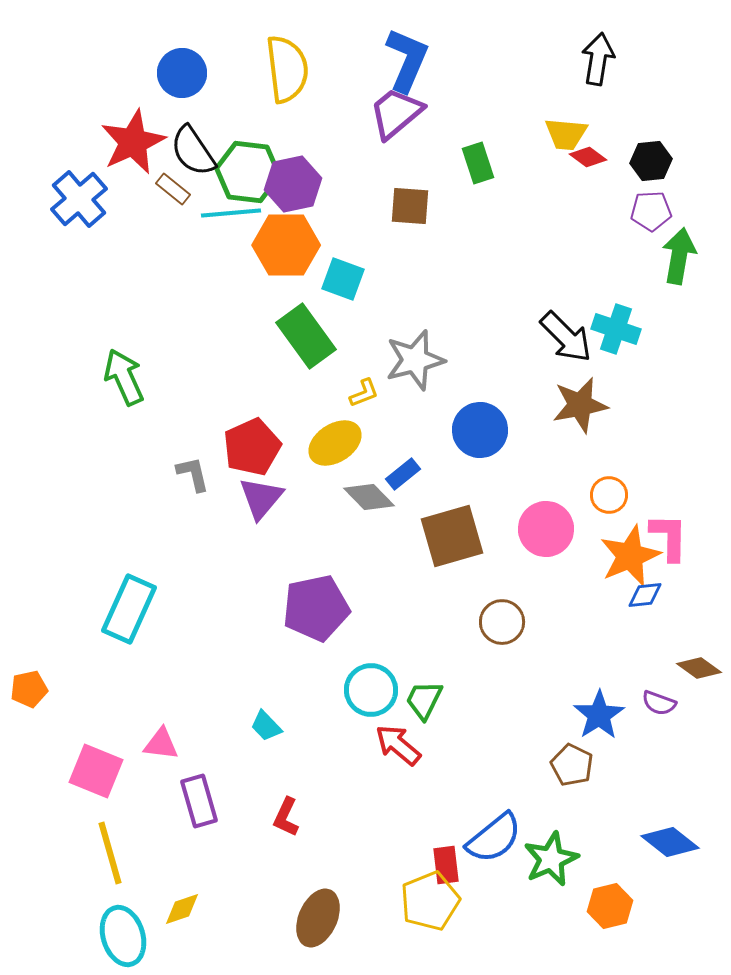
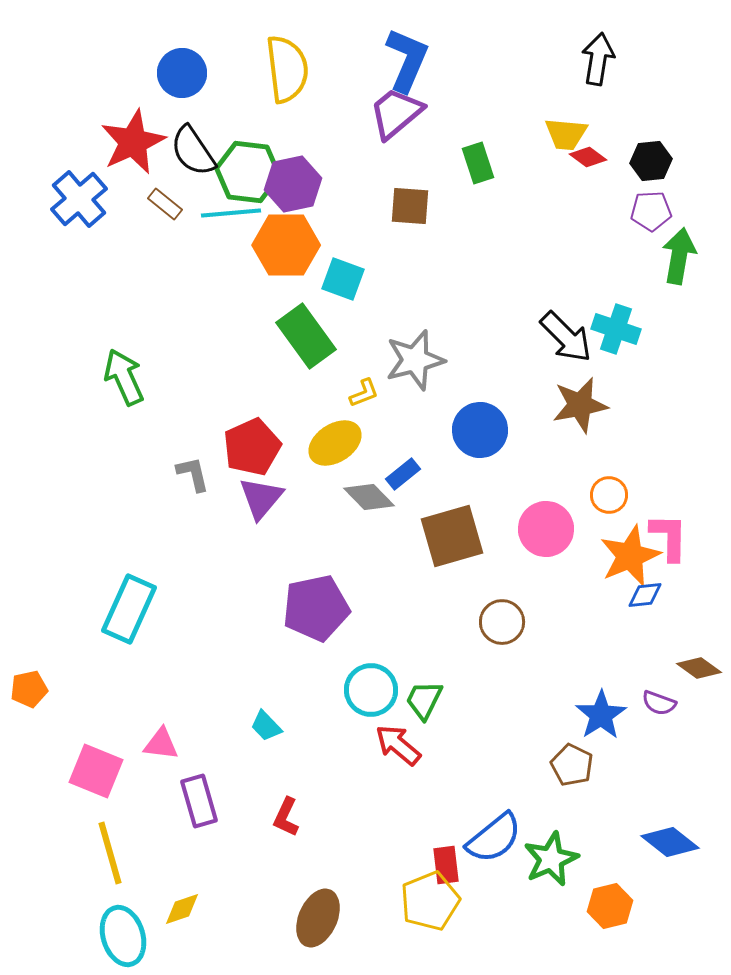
brown rectangle at (173, 189): moved 8 px left, 15 px down
blue star at (599, 715): moved 2 px right
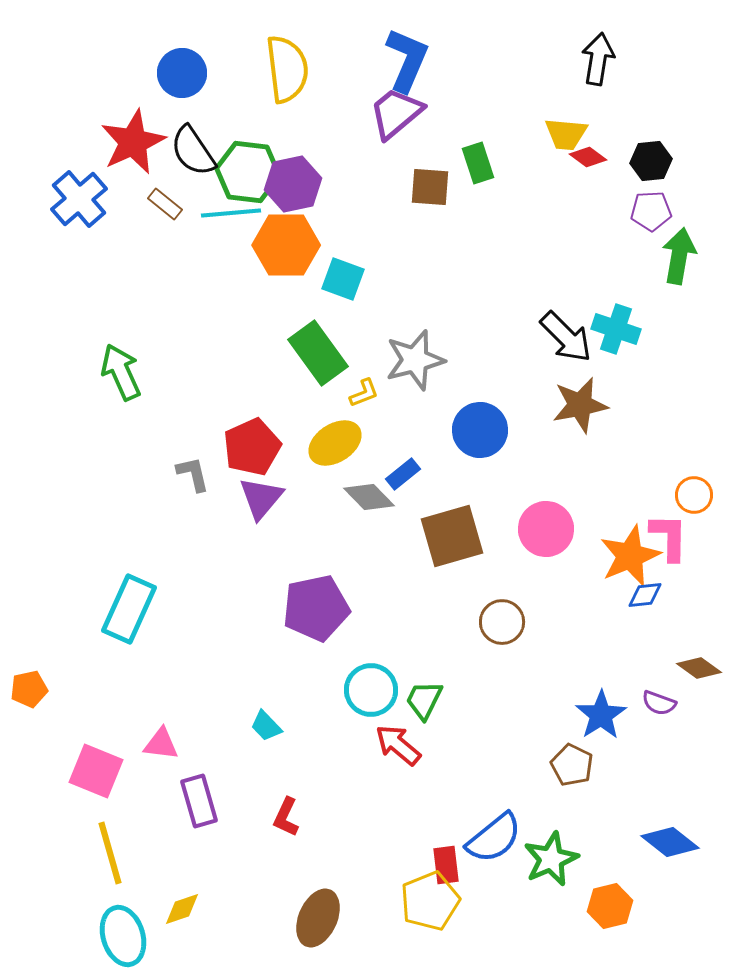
brown square at (410, 206): moved 20 px right, 19 px up
green rectangle at (306, 336): moved 12 px right, 17 px down
green arrow at (124, 377): moved 3 px left, 5 px up
orange circle at (609, 495): moved 85 px right
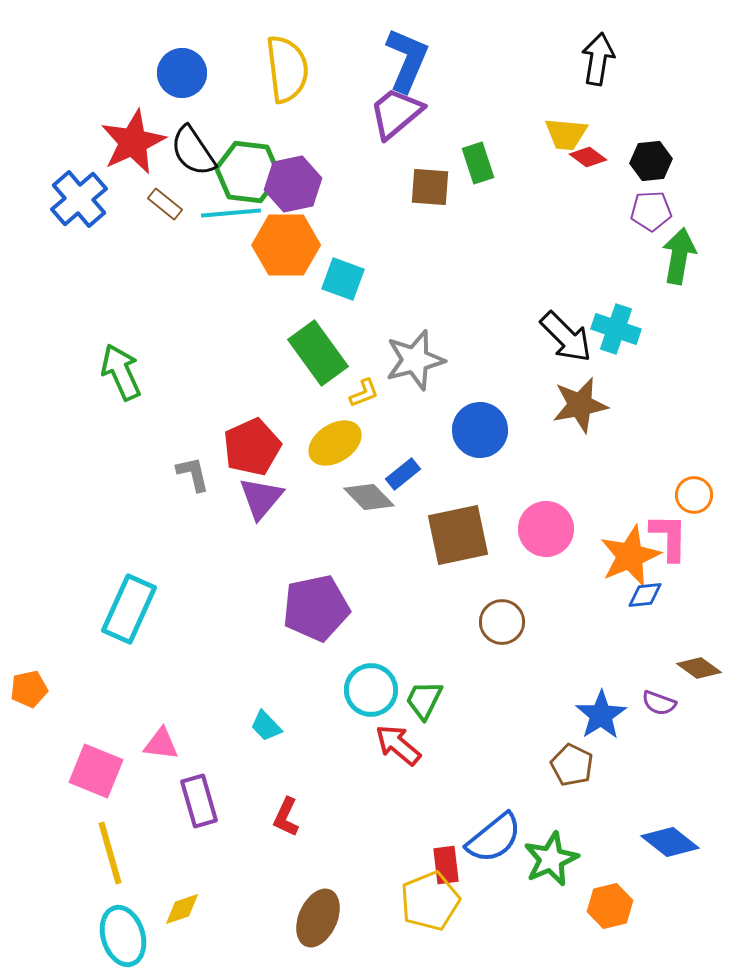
brown square at (452, 536): moved 6 px right, 1 px up; rotated 4 degrees clockwise
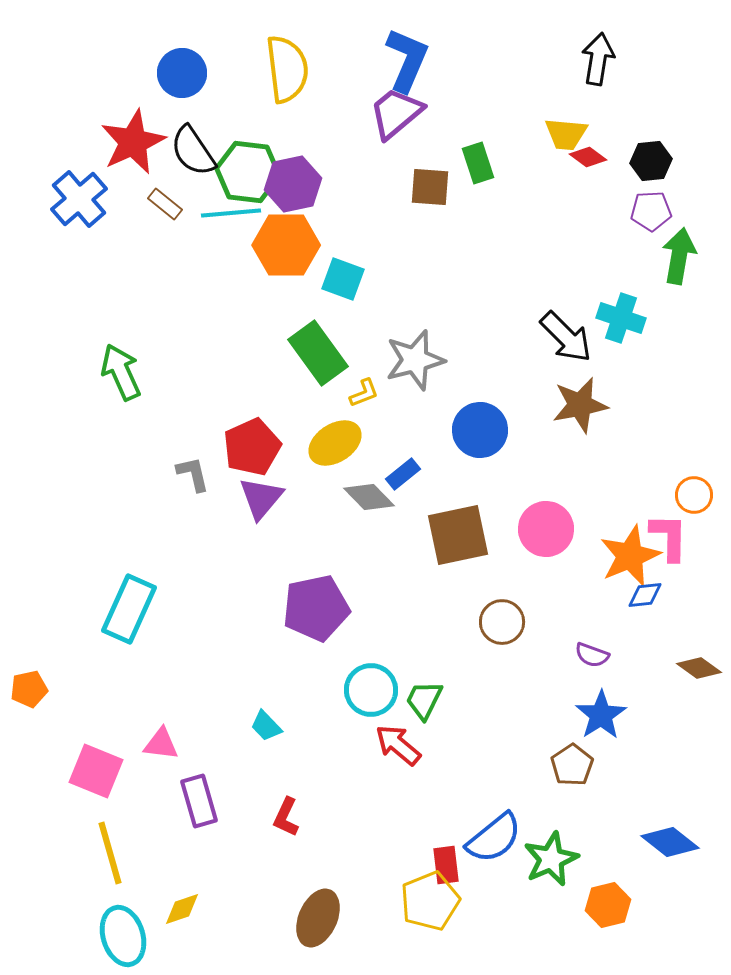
cyan cross at (616, 329): moved 5 px right, 11 px up
purple semicircle at (659, 703): moved 67 px left, 48 px up
brown pentagon at (572, 765): rotated 12 degrees clockwise
orange hexagon at (610, 906): moved 2 px left, 1 px up
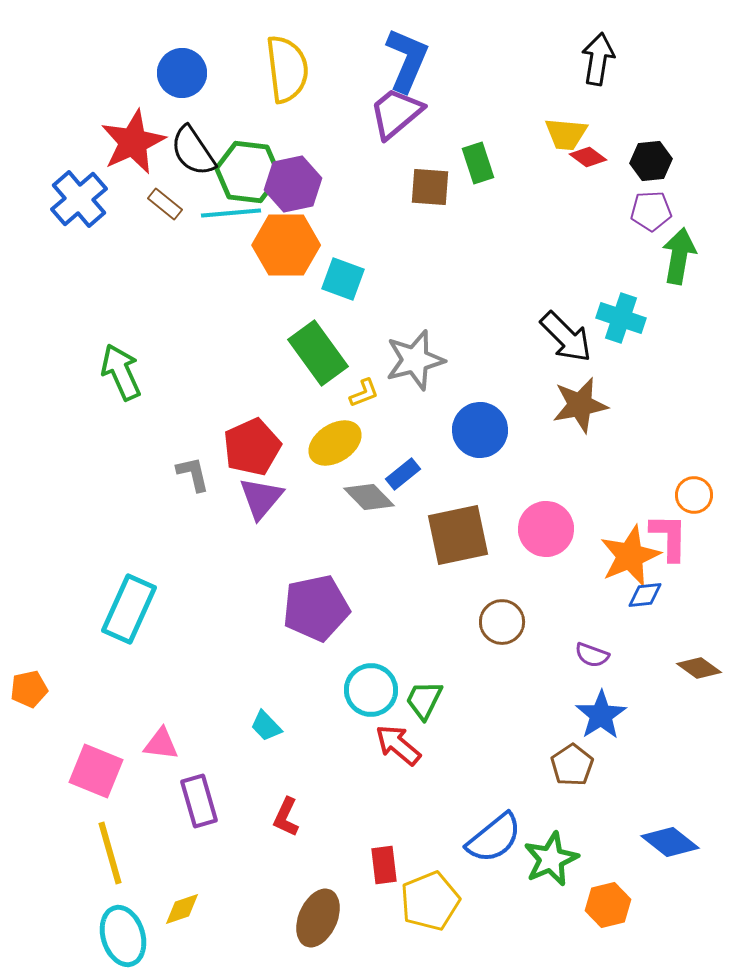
red rectangle at (446, 865): moved 62 px left
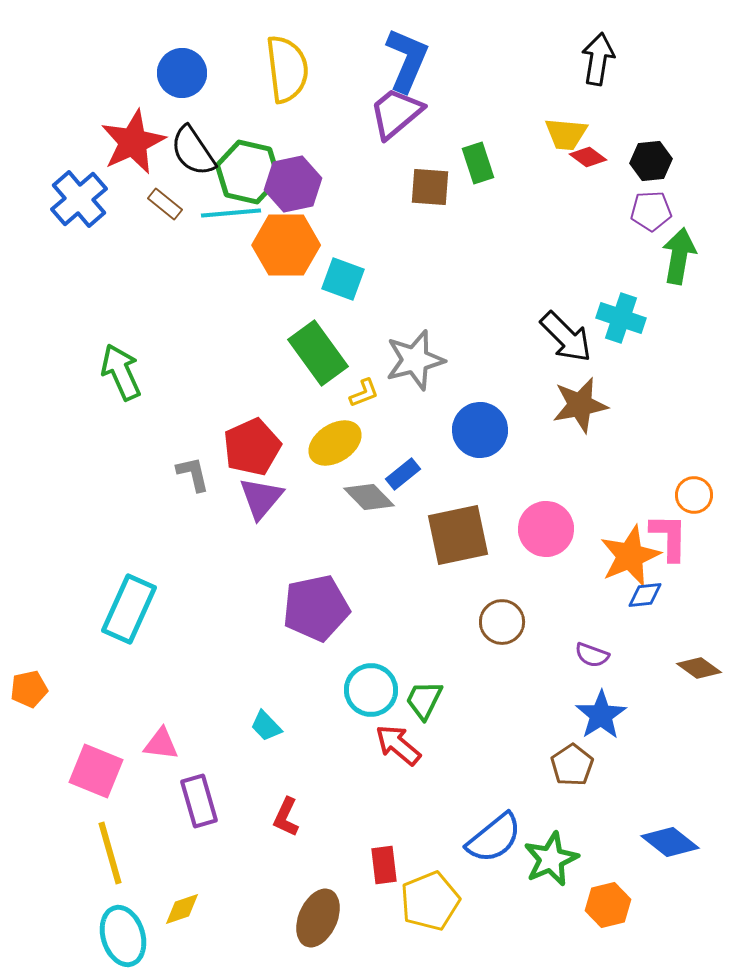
green hexagon at (248, 172): rotated 6 degrees clockwise
